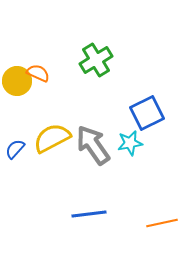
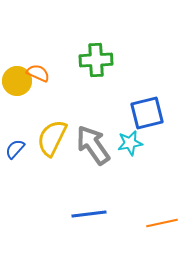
green cross: rotated 28 degrees clockwise
blue square: rotated 12 degrees clockwise
yellow semicircle: rotated 36 degrees counterclockwise
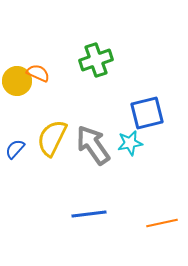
green cross: rotated 16 degrees counterclockwise
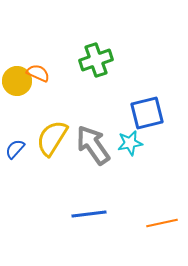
yellow semicircle: rotated 6 degrees clockwise
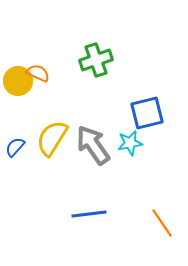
yellow circle: moved 1 px right
blue semicircle: moved 2 px up
orange line: rotated 68 degrees clockwise
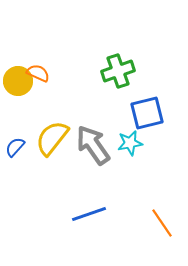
green cross: moved 22 px right, 11 px down
yellow semicircle: rotated 6 degrees clockwise
blue line: rotated 12 degrees counterclockwise
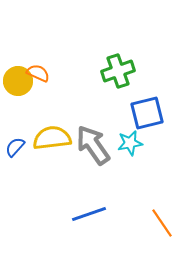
yellow semicircle: rotated 45 degrees clockwise
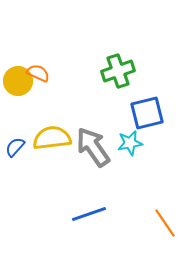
gray arrow: moved 2 px down
orange line: moved 3 px right
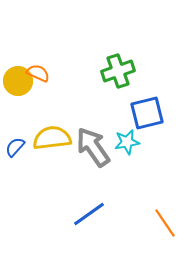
cyan star: moved 3 px left, 1 px up
blue line: rotated 16 degrees counterclockwise
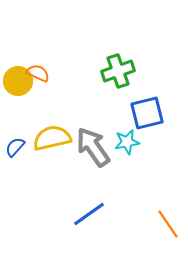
yellow semicircle: rotated 6 degrees counterclockwise
orange line: moved 3 px right, 1 px down
